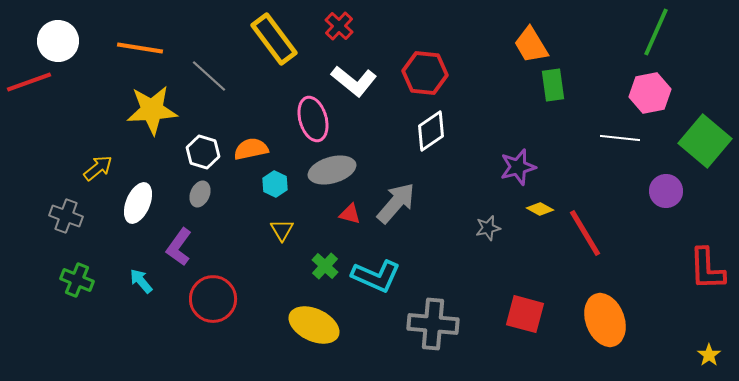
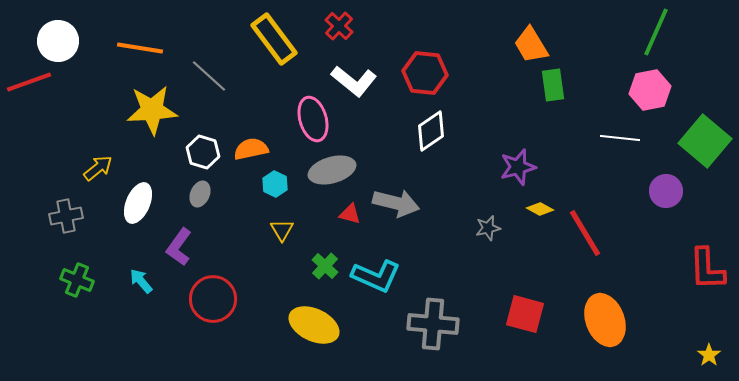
pink hexagon at (650, 93): moved 3 px up
gray arrow at (396, 203): rotated 63 degrees clockwise
gray cross at (66, 216): rotated 32 degrees counterclockwise
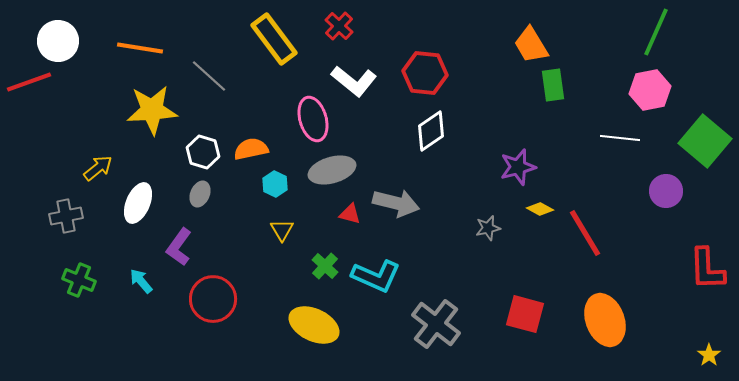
green cross at (77, 280): moved 2 px right
gray cross at (433, 324): moved 3 px right; rotated 33 degrees clockwise
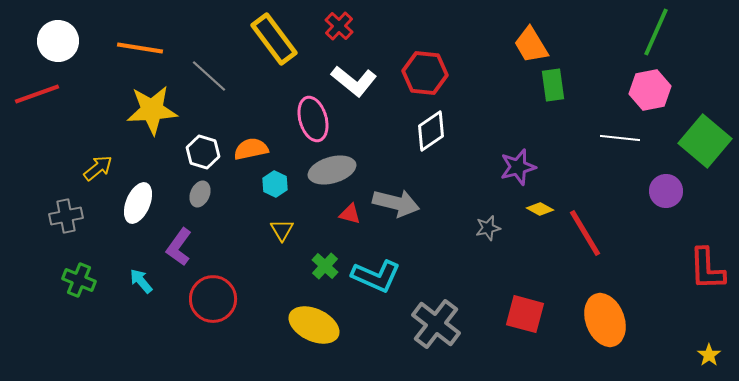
red line at (29, 82): moved 8 px right, 12 px down
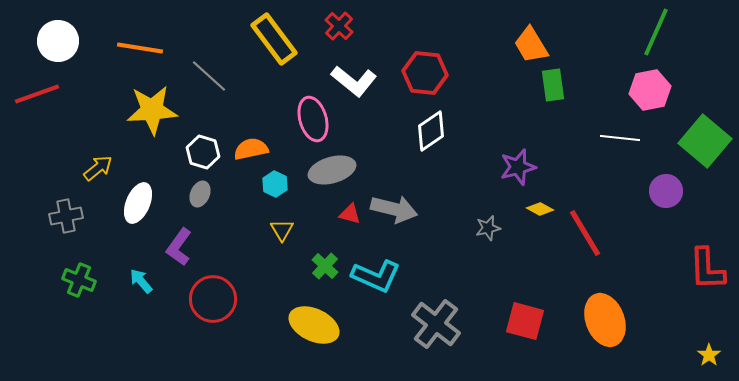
gray arrow at (396, 203): moved 2 px left, 6 px down
red square at (525, 314): moved 7 px down
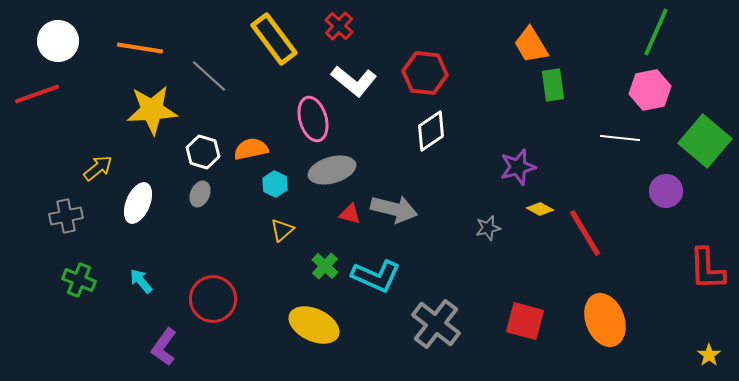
yellow triangle at (282, 230): rotated 20 degrees clockwise
purple L-shape at (179, 247): moved 15 px left, 100 px down
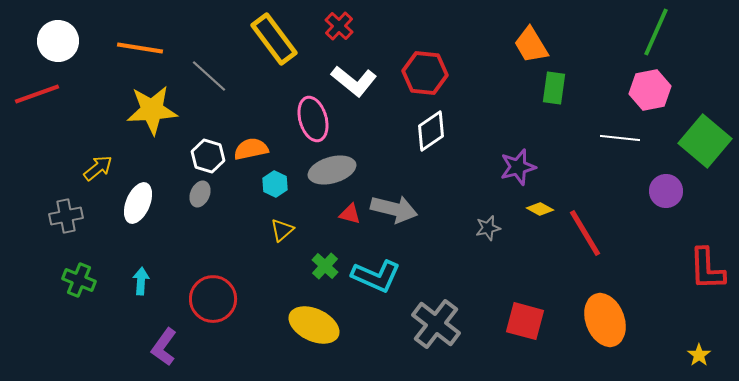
green rectangle at (553, 85): moved 1 px right, 3 px down; rotated 16 degrees clockwise
white hexagon at (203, 152): moved 5 px right, 4 px down
cyan arrow at (141, 281): rotated 44 degrees clockwise
yellow star at (709, 355): moved 10 px left
